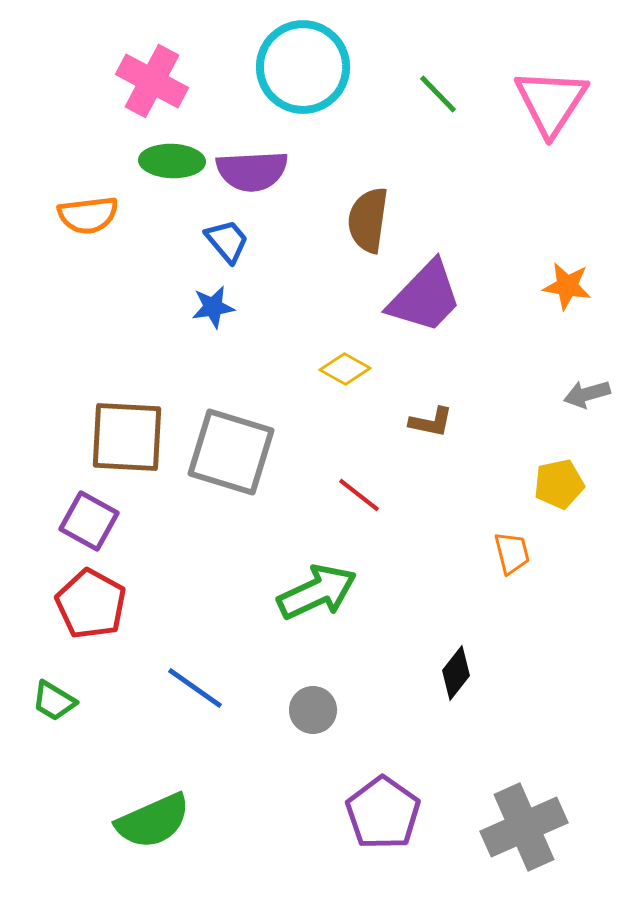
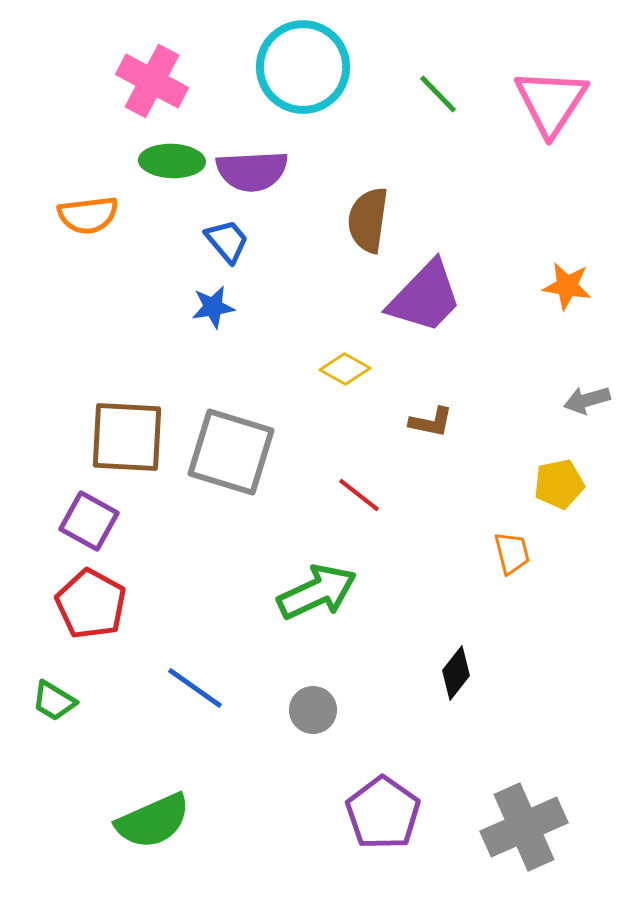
gray arrow: moved 6 px down
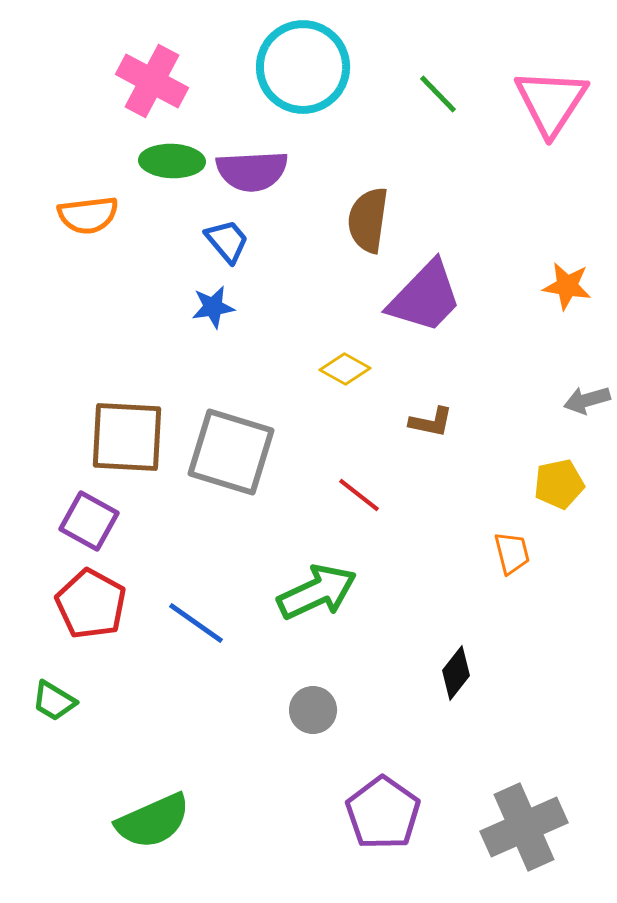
blue line: moved 1 px right, 65 px up
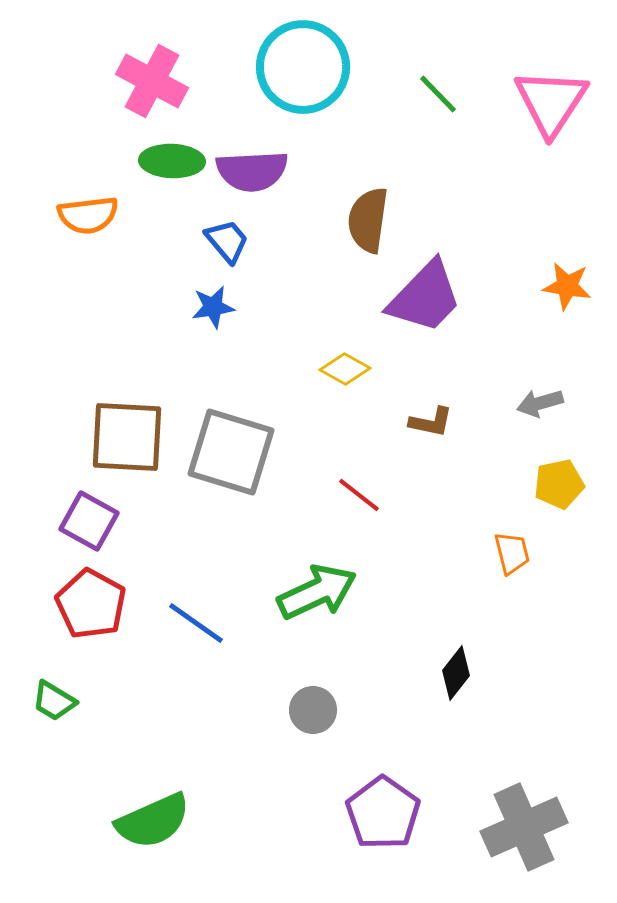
gray arrow: moved 47 px left, 3 px down
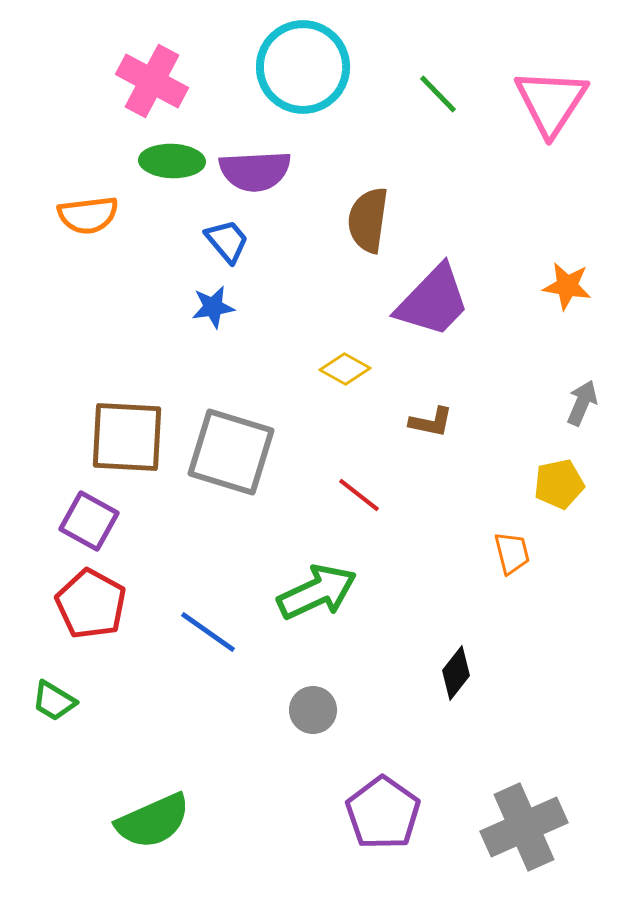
purple semicircle: moved 3 px right
purple trapezoid: moved 8 px right, 4 px down
gray arrow: moved 42 px right; rotated 129 degrees clockwise
blue line: moved 12 px right, 9 px down
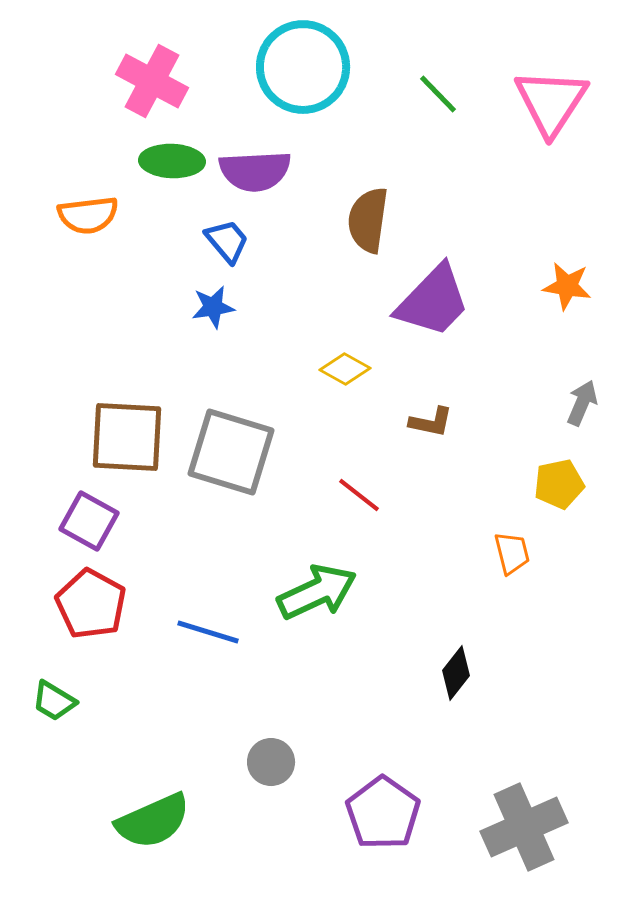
blue line: rotated 18 degrees counterclockwise
gray circle: moved 42 px left, 52 px down
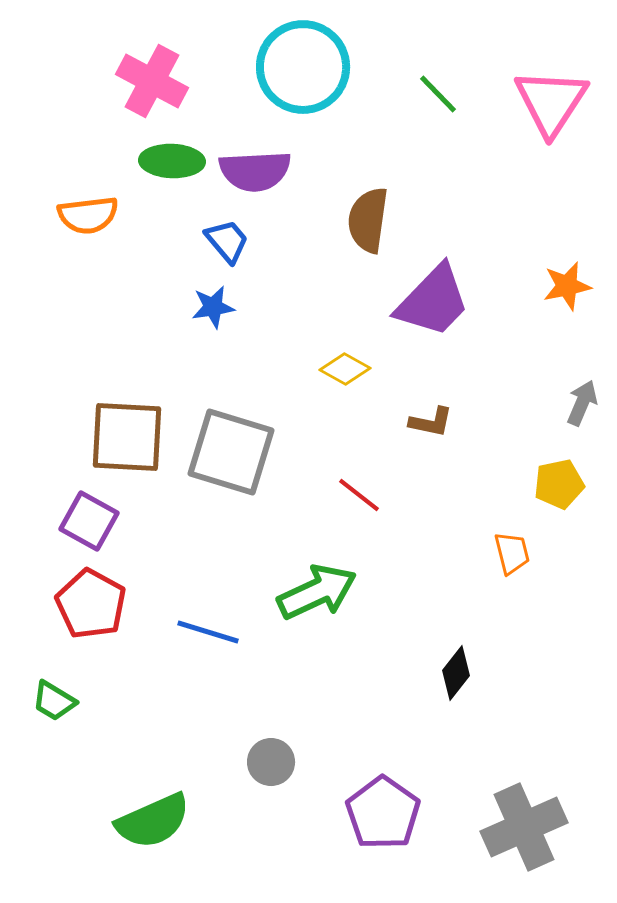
orange star: rotated 21 degrees counterclockwise
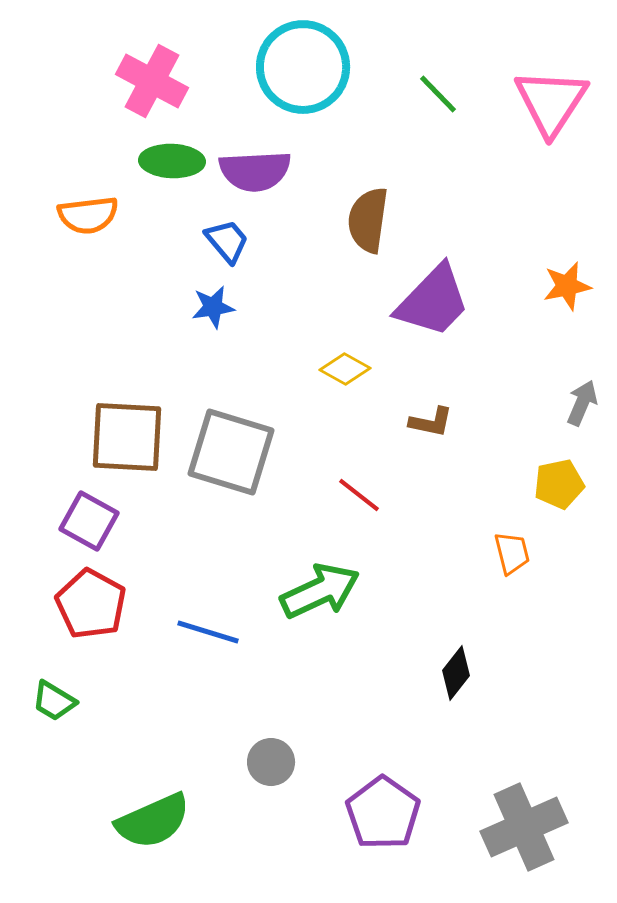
green arrow: moved 3 px right, 1 px up
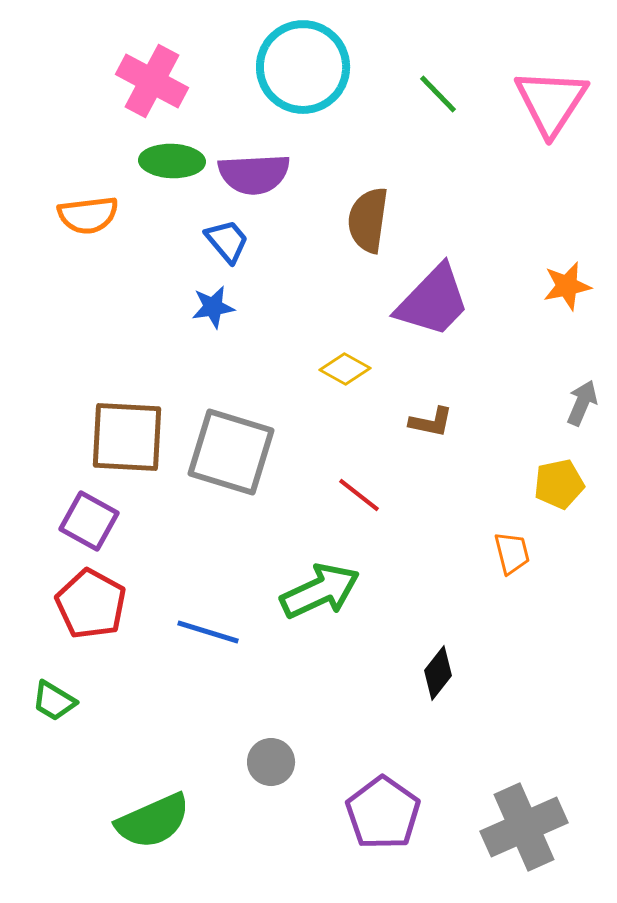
purple semicircle: moved 1 px left, 3 px down
black diamond: moved 18 px left
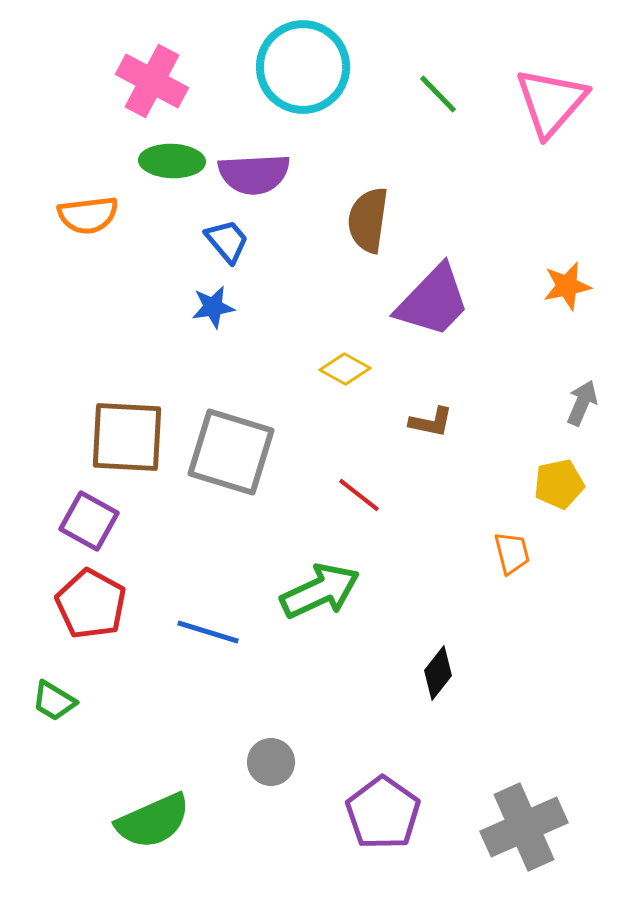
pink triangle: rotated 8 degrees clockwise
